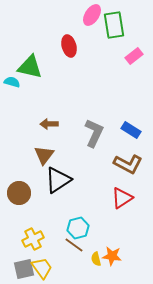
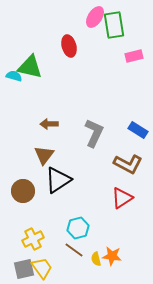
pink ellipse: moved 3 px right, 2 px down
pink rectangle: rotated 24 degrees clockwise
cyan semicircle: moved 2 px right, 6 px up
blue rectangle: moved 7 px right
brown circle: moved 4 px right, 2 px up
brown line: moved 5 px down
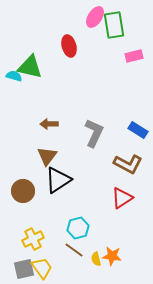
brown triangle: moved 3 px right, 1 px down
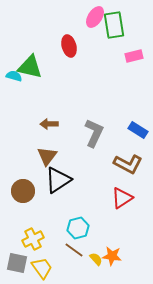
yellow semicircle: rotated 152 degrees clockwise
gray square: moved 7 px left, 6 px up; rotated 25 degrees clockwise
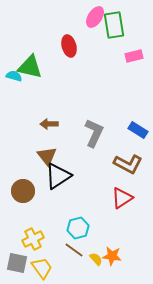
brown triangle: rotated 15 degrees counterclockwise
black triangle: moved 4 px up
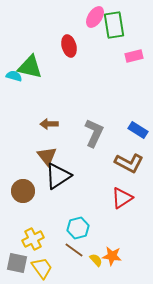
brown L-shape: moved 1 px right, 1 px up
yellow semicircle: moved 1 px down
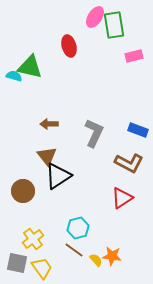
blue rectangle: rotated 12 degrees counterclockwise
yellow cross: rotated 10 degrees counterclockwise
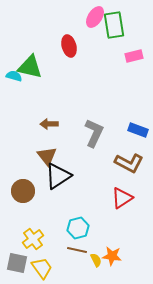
brown line: moved 3 px right; rotated 24 degrees counterclockwise
yellow semicircle: rotated 16 degrees clockwise
